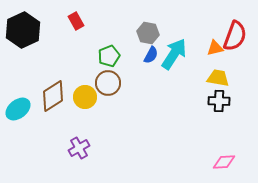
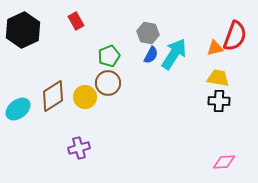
purple cross: rotated 15 degrees clockwise
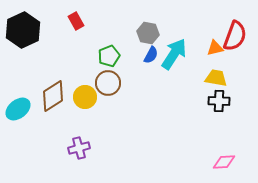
yellow trapezoid: moved 2 px left
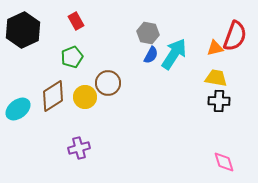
green pentagon: moved 37 px left, 1 px down
pink diamond: rotated 75 degrees clockwise
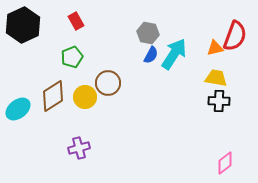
black hexagon: moved 5 px up
pink diamond: moved 1 px right, 1 px down; rotated 70 degrees clockwise
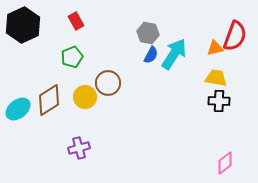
brown diamond: moved 4 px left, 4 px down
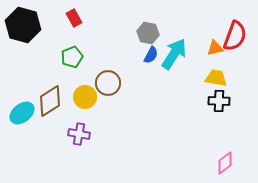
red rectangle: moved 2 px left, 3 px up
black hexagon: rotated 20 degrees counterclockwise
brown diamond: moved 1 px right, 1 px down
cyan ellipse: moved 4 px right, 4 px down
purple cross: moved 14 px up; rotated 25 degrees clockwise
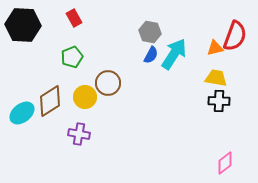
black hexagon: rotated 12 degrees counterclockwise
gray hexagon: moved 2 px right, 1 px up
